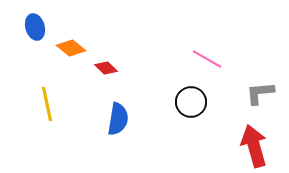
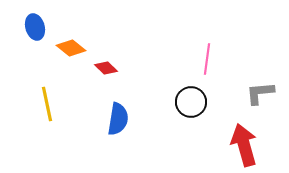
pink line: rotated 68 degrees clockwise
red arrow: moved 10 px left, 1 px up
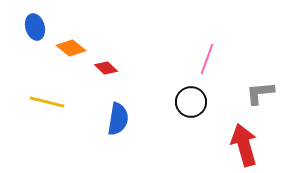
pink line: rotated 12 degrees clockwise
yellow line: moved 2 px up; rotated 64 degrees counterclockwise
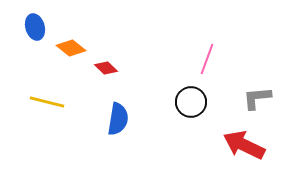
gray L-shape: moved 3 px left, 5 px down
red arrow: rotated 48 degrees counterclockwise
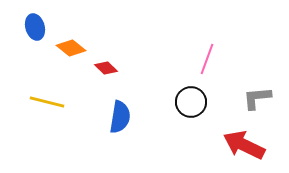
blue semicircle: moved 2 px right, 2 px up
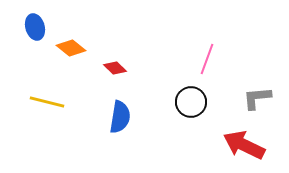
red diamond: moved 9 px right
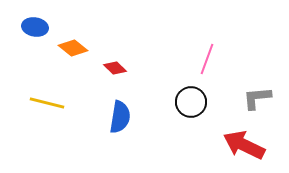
blue ellipse: rotated 65 degrees counterclockwise
orange diamond: moved 2 px right
yellow line: moved 1 px down
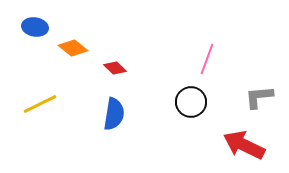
gray L-shape: moved 2 px right, 1 px up
yellow line: moved 7 px left, 1 px down; rotated 40 degrees counterclockwise
blue semicircle: moved 6 px left, 3 px up
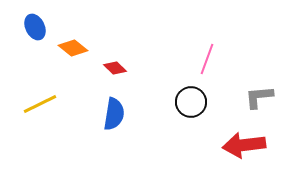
blue ellipse: rotated 55 degrees clockwise
red arrow: rotated 33 degrees counterclockwise
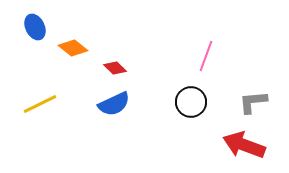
pink line: moved 1 px left, 3 px up
gray L-shape: moved 6 px left, 5 px down
blue semicircle: moved 10 px up; rotated 56 degrees clockwise
red arrow: rotated 27 degrees clockwise
